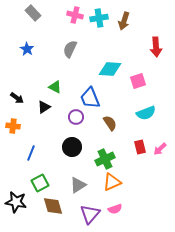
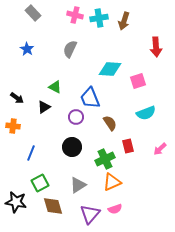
red rectangle: moved 12 px left, 1 px up
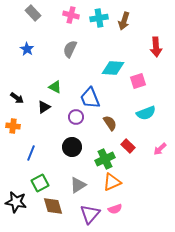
pink cross: moved 4 px left
cyan diamond: moved 3 px right, 1 px up
red rectangle: rotated 32 degrees counterclockwise
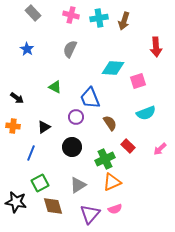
black triangle: moved 20 px down
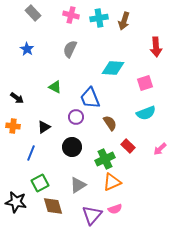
pink square: moved 7 px right, 2 px down
purple triangle: moved 2 px right, 1 px down
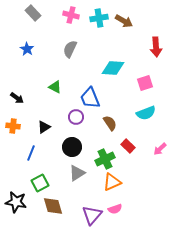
brown arrow: rotated 78 degrees counterclockwise
gray triangle: moved 1 px left, 12 px up
